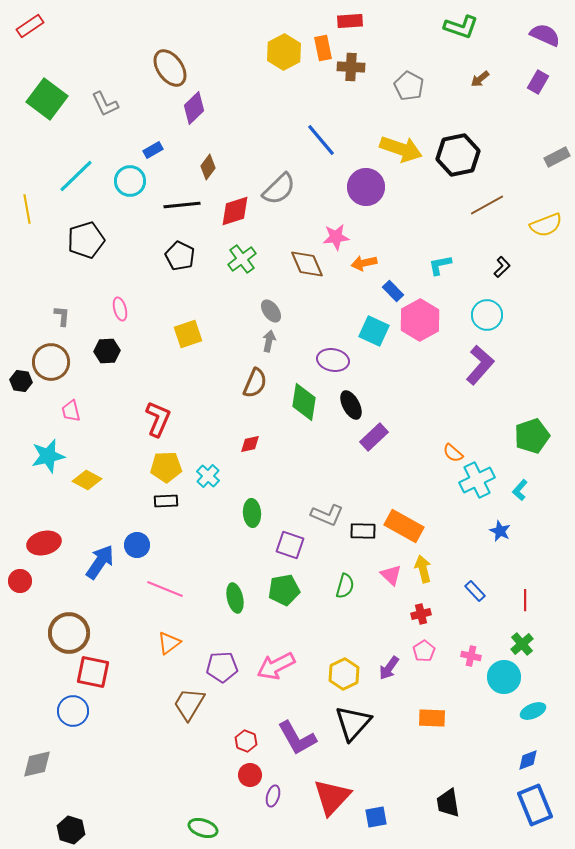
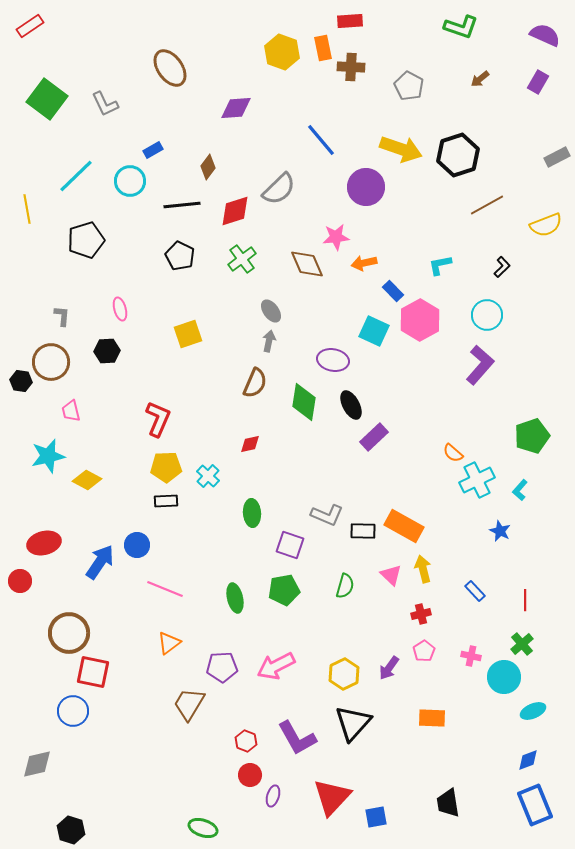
yellow hexagon at (284, 52): moved 2 px left; rotated 12 degrees counterclockwise
purple diamond at (194, 108): moved 42 px right; rotated 40 degrees clockwise
black hexagon at (458, 155): rotated 6 degrees counterclockwise
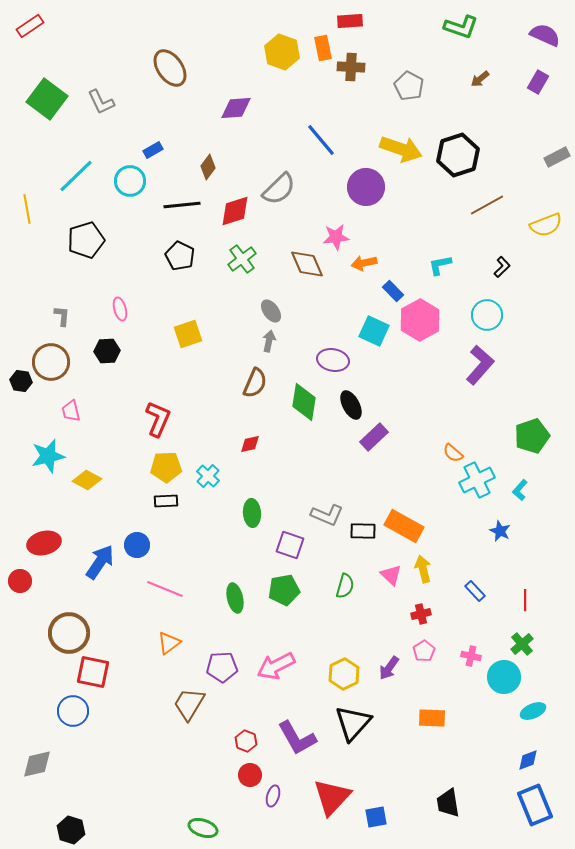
gray L-shape at (105, 104): moved 4 px left, 2 px up
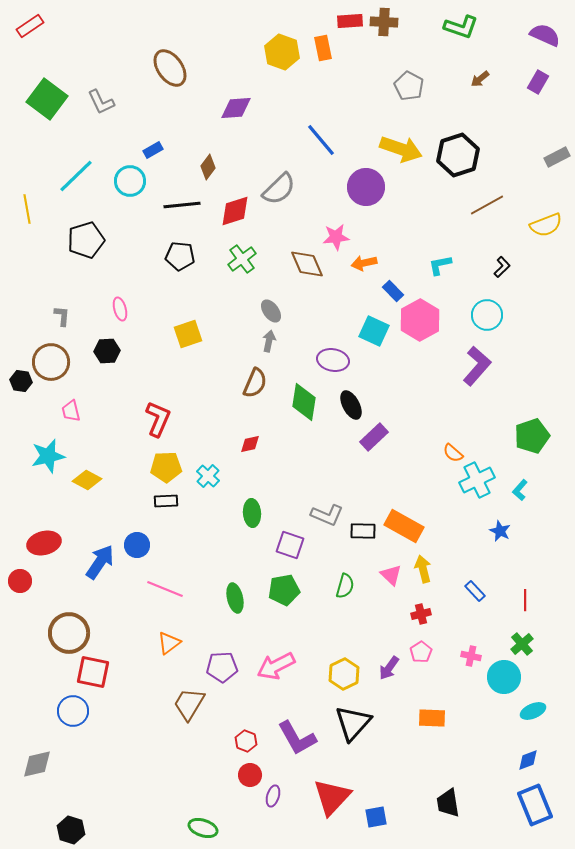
brown cross at (351, 67): moved 33 px right, 45 px up
black pentagon at (180, 256): rotated 20 degrees counterclockwise
purple L-shape at (480, 365): moved 3 px left, 1 px down
pink pentagon at (424, 651): moved 3 px left, 1 px down
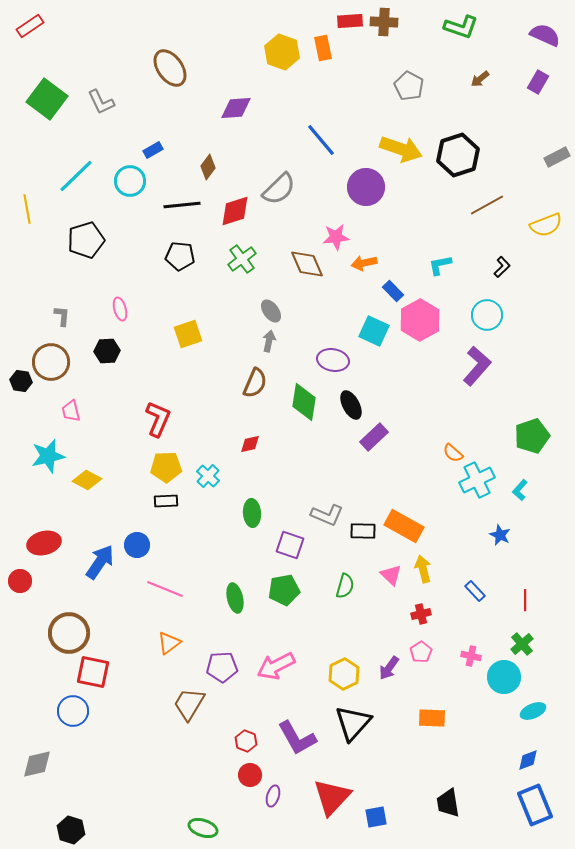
blue star at (500, 531): moved 4 px down
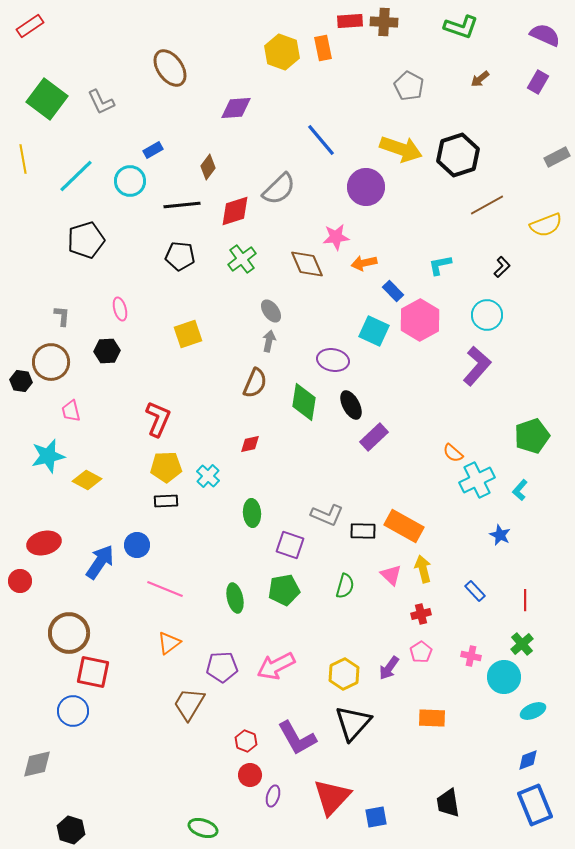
yellow line at (27, 209): moved 4 px left, 50 px up
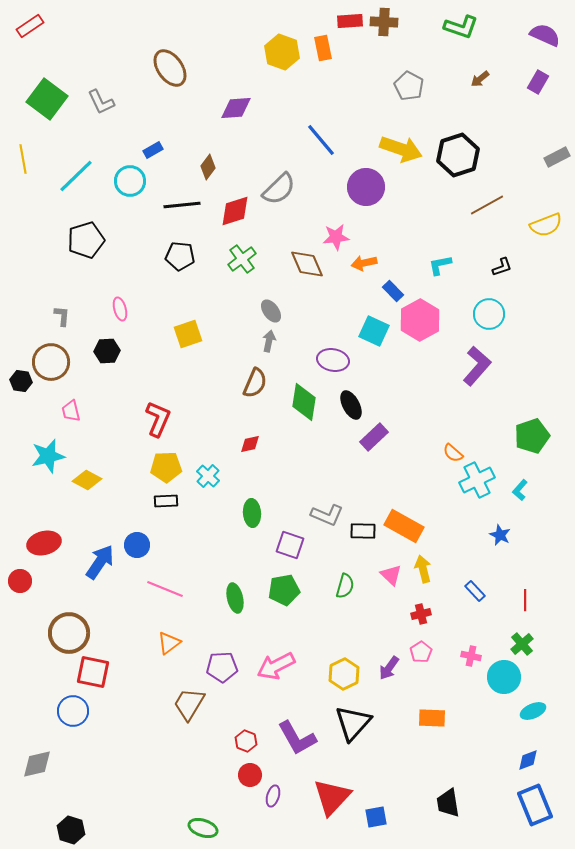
black L-shape at (502, 267): rotated 25 degrees clockwise
cyan circle at (487, 315): moved 2 px right, 1 px up
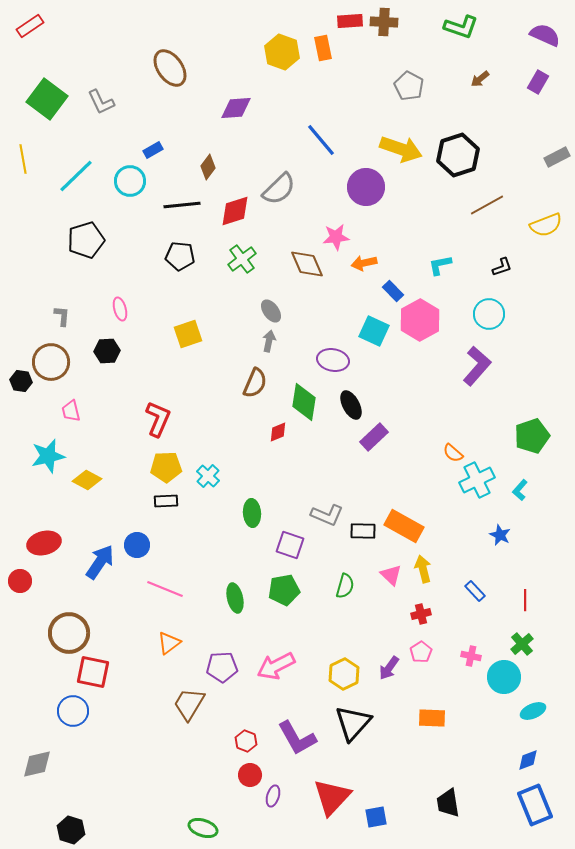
red diamond at (250, 444): moved 28 px right, 12 px up; rotated 10 degrees counterclockwise
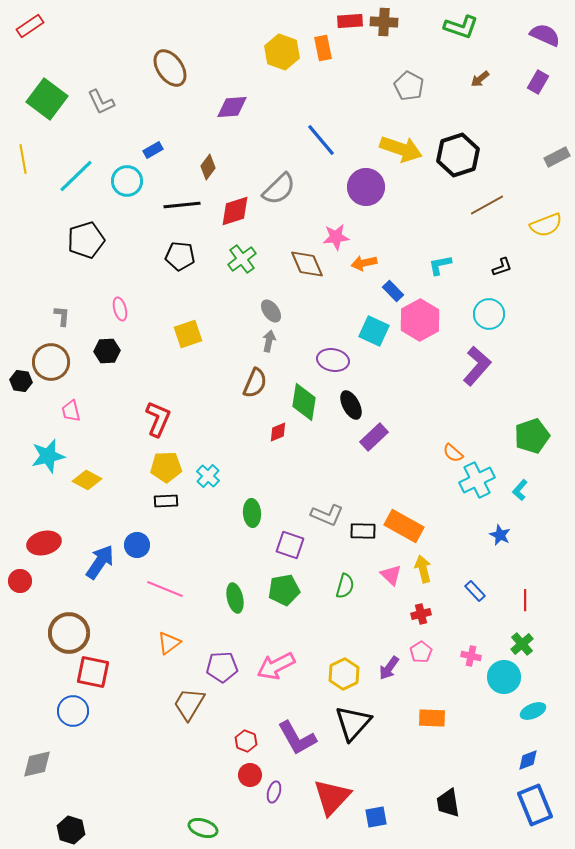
purple diamond at (236, 108): moved 4 px left, 1 px up
cyan circle at (130, 181): moved 3 px left
purple ellipse at (273, 796): moved 1 px right, 4 px up
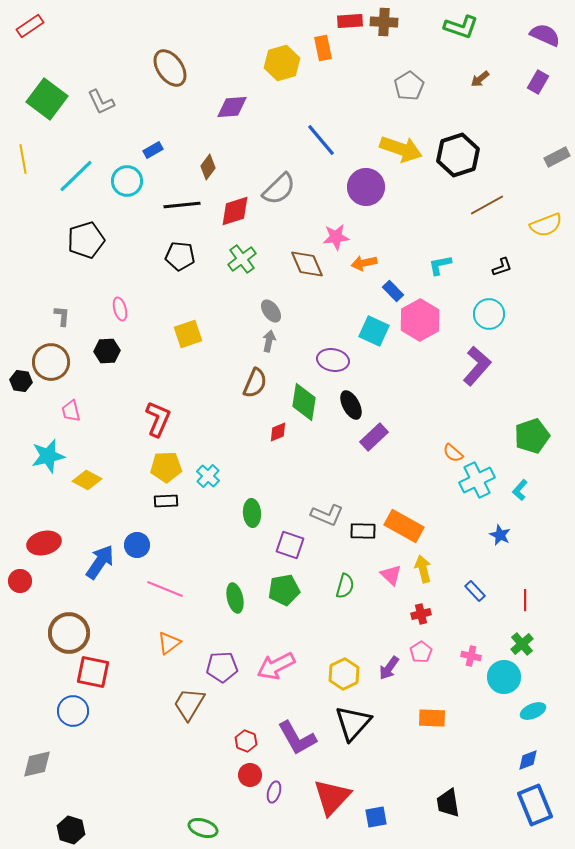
yellow hexagon at (282, 52): moved 11 px down; rotated 24 degrees clockwise
gray pentagon at (409, 86): rotated 12 degrees clockwise
